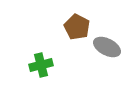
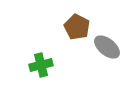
gray ellipse: rotated 12 degrees clockwise
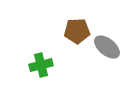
brown pentagon: moved 4 px down; rotated 30 degrees counterclockwise
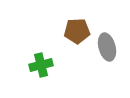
gray ellipse: rotated 36 degrees clockwise
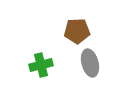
gray ellipse: moved 17 px left, 16 px down
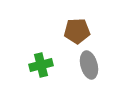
gray ellipse: moved 1 px left, 2 px down
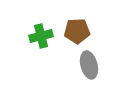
green cross: moved 29 px up
